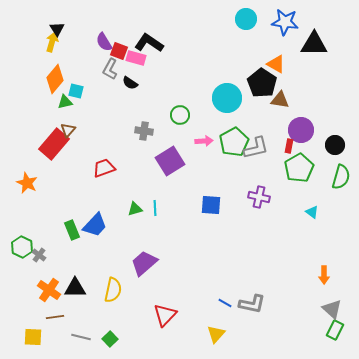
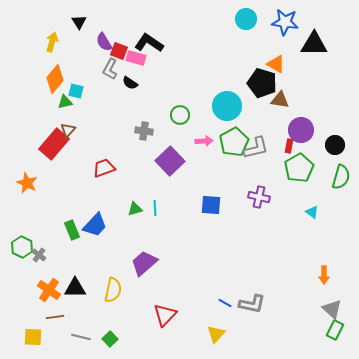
black triangle at (57, 29): moved 22 px right, 7 px up
black pentagon at (262, 83): rotated 16 degrees counterclockwise
cyan circle at (227, 98): moved 8 px down
purple square at (170, 161): rotated 12 degrees counterclockwise
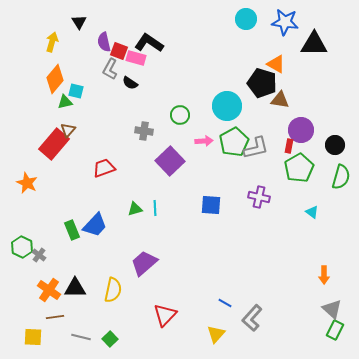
purple semicircle at (104, 42): rotated 18 degrees clockwise
gray L-shape at (252, 304): moved 14 px down; rotated 120 degrees clockwise
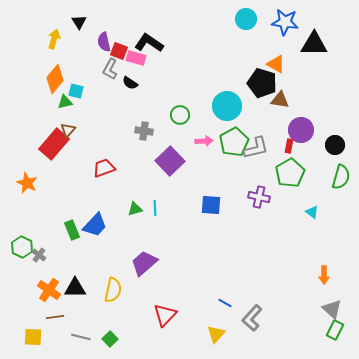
yellow arrow at (52, 42): moved 2 px right, 3 px up
green pentagon at (299, 168): moved 9 px left, 5 px down
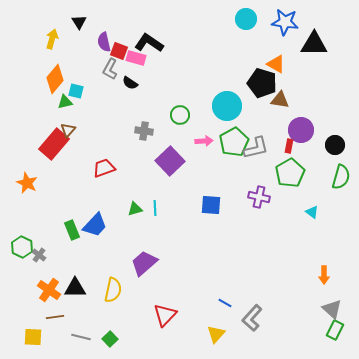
yellow arrow at (54, 39): moved 2 px left
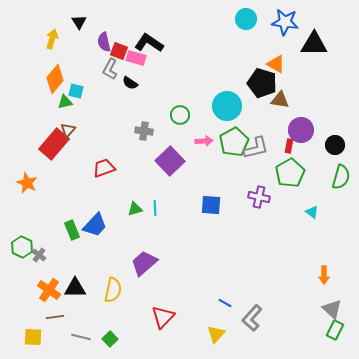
red triangle at (165, 315): moved 2 px left, 2 px down
